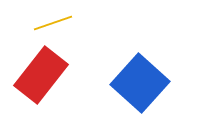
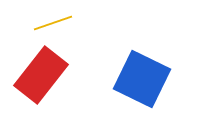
blue square: moved 2 px right, 4 px up; rotated 16 degrees counterclockwise
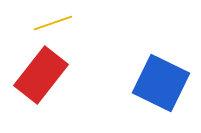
blue square: moved 19 px right, 4 px down
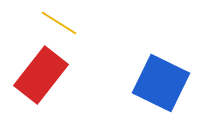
yellow line: moved 6 px right; rotated 51 degrees clockwise
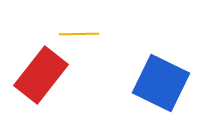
yellow line: moved 20 px right, 11 px down; rotated 33 degrees counterclockwise
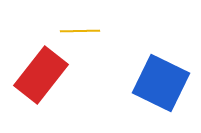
yellow line: moved 1 px right, 3 px up
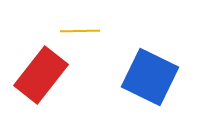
blue square: moved 11 px left, 6 px up
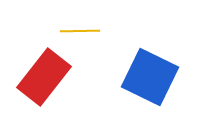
red rectangle: moved 3 px right, 2 px down
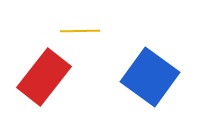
blue square: rotated 10 degrees clockwise
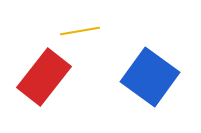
yellow line: rotated 9 degrees counterclockwise
